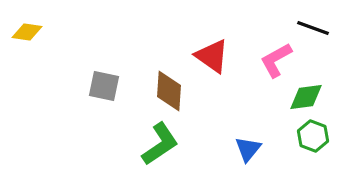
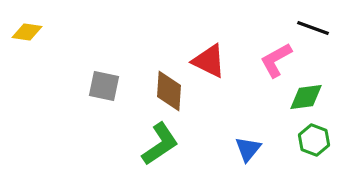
red triangle: moved 3 px left, 5 px down; rotated 9 degrees counterclockwise
green hexagon: moved 1 px right, 4 px down
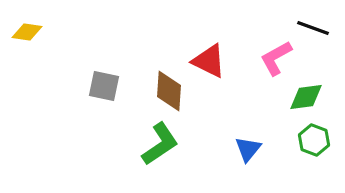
pink L-shape: moved 2 px up
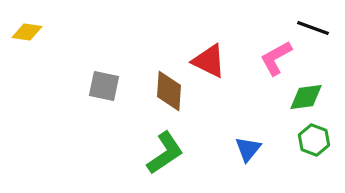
green L-shape: moved 5 px right, 9 px down
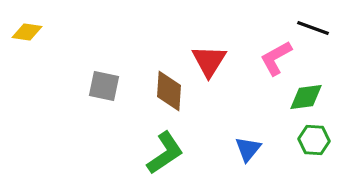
red triangle: rotated 36 degrees clockwise
green hexagon: rotated 16 degrees counterclockwise
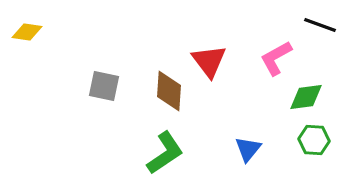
black line: moved 7 px right, 3 px up
red triangle: rotated 9 degrees counterclockwise
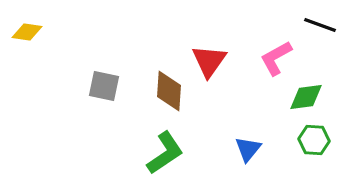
red triangle: rotated 12 degrees clockwise
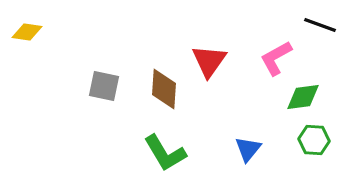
brown diamond: moved 5 px left, 2 px up
green diamond: moved 3 px left
green L-shape: rotated 93 degrees clockwise
